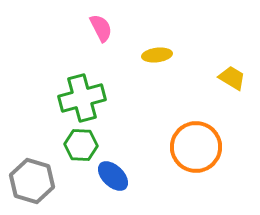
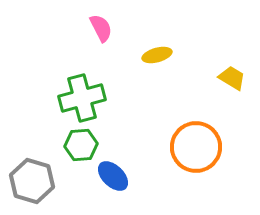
yellow ellipse: rotated 8 degrees counterclockwise
green hexagon: rotated 8 degrees counterclockwise
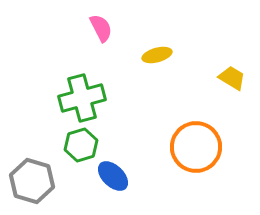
green hexagon: rotated 12 degrees counterclockwise
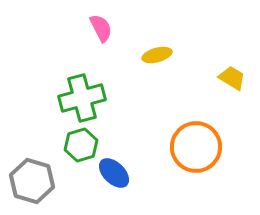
blue ellipse: moved 1 px right, 3 px up
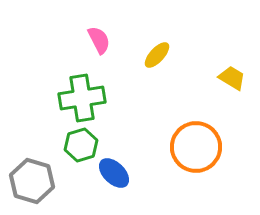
pink semicircle: moved 2 px left, 12 px down
yellow ellipse: rotated 32 degrees counterclockwise
green cross: rotated 6 degrees clockwise
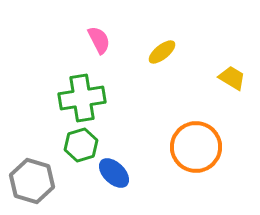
yellow ellipse: moved 5 px right, 3 px up; rotated 8 degrees clockwise
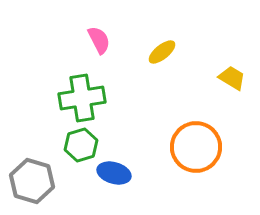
blue ellipse: rotated 28 degrees counterclockwise
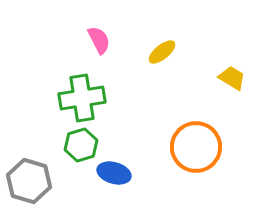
gray hexagon: moved 3 px left
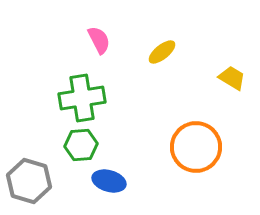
green hexagon: rotated 12 degrees clockwise
blue ellipse: moved 5 px left, 8 px down
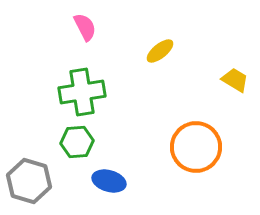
pink semicircle: moved 14 px left, 13 px up
yellow ellipse: moved 2 px left, 1 px up
yellow trapezoid: moved 3 px right, 2 px down
green cross: moved 6 px up
green hexagon: moved 4 px left, 3 px up
